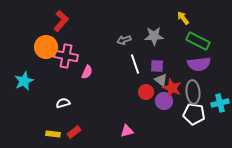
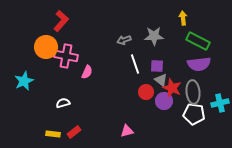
yellow arrow: rotated 32 degrees clockwise
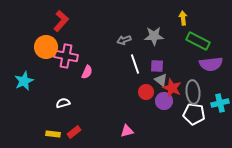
purple semicircle: moved 12 px right
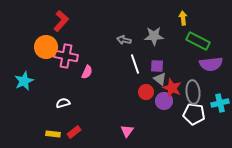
gray arrow: rotated 32 degrees clockwise
gray triangle: moved 1 px left, 1 px up
pink triangle: rotated 40 degrees counterclockwise
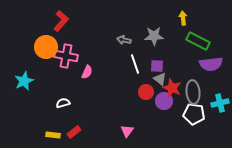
yellow rectangle: moved 1 px down
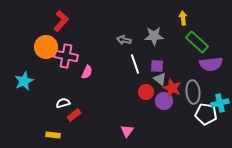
green rectangle: moved 1 px left, 1 px down; rotated 15 degrees clockwise
white pentagon: moved 12 px right
red rectangle: moved 17 px up
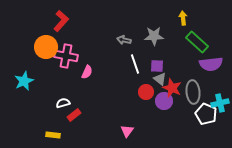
white pentagon: rotated 15 degrees clockwise
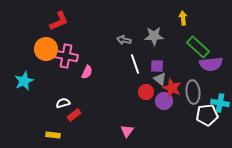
red L-shape: moved 2 px left; rotated 25 degrees clockwise
green rectangle: moved 1 px right, 5 px down
orange circle: moved 2 px down
cyan cross: rotated 24 degrees clockwise
white pentagon: moved 1 px right, 1 px down; rotated 30 degrees counterclockwise
